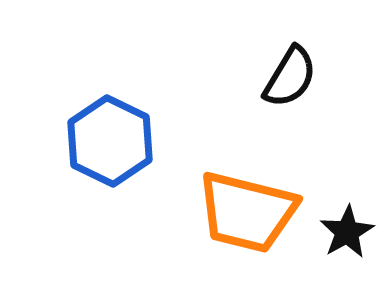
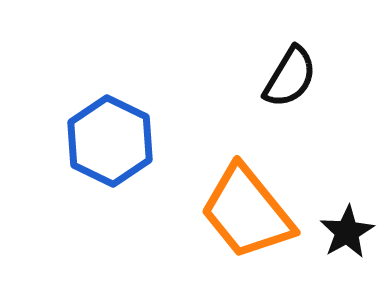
orange trapezoid: rotated 37 degrees clockwise
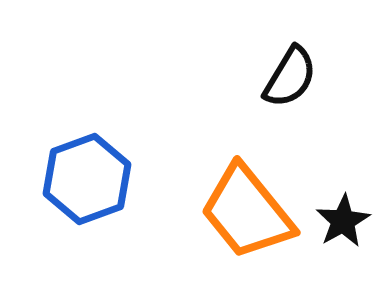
blue hexagon: moved 23 px left, 38 px down; rotated 14 degrees clockwise
black star: moved 4 px left, 11 px up
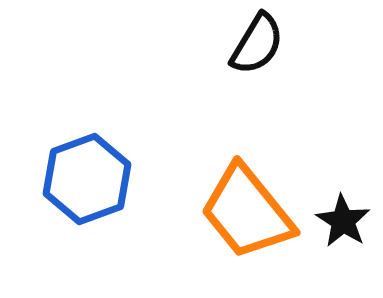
black semicircle: moved 33 px left, 33 px up
black star: rotated 10 degrees counterclockwise
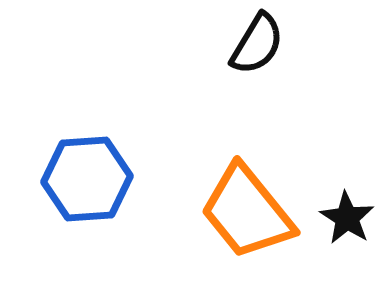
blue hexagon: rotated 16 degrees clockwise
black star: moved 4 px right, 3 px up
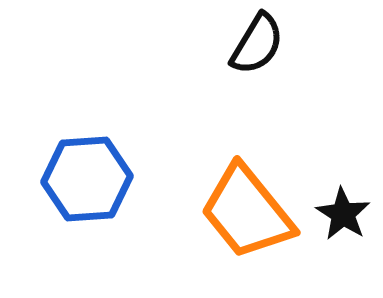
black star: moved 4 px left, 4 px up
